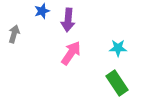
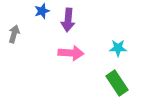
pink arrow: rotated 60 degrees clockwise
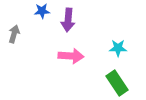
blue star: rotated 14 degrees clockwise
pink arrow: moved 3 px down
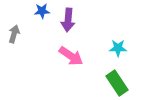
pink arrow: rotated 30 degrees clockwise
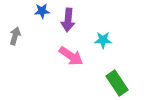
gray arrow: moved 1 px right, 2 px down
cyan star: moved 15 px left, 8 px up
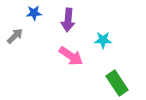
blue star: moved 8 px left, 2 px down
gray arrow: rotated 30 degrees clockwise
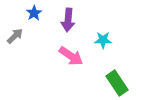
blue star: rotated 28 degrees counterclockwise
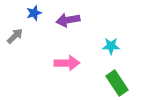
blue star: rotated 14 degrees clockwise
purple arrow: rotated 75 degrees clockwise
cyan star: moved 8 px right, 6 px down
pink arrow: moved 4 px left, 7 px down; rotated 35 degrees counterclockwise
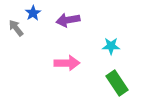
blue star: moved 1 px left; rotated 14 degrees counterclockwise
gray arrow: moved 1 px right, 8 px up; rotated 84 degrees counterclockwise
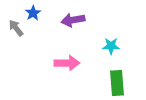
purple arrow: moved 5 px right
green rectangle: rotated 30 degrees clockwise
